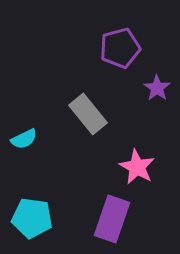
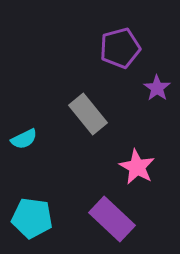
purple rectangle: rotated 66 degrees counterclockwise
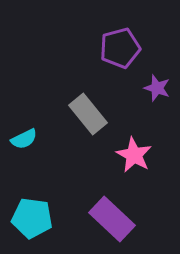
purple star: rotated 16 degrees counterclockwise
pink star: moved 3 px left, 12 px up
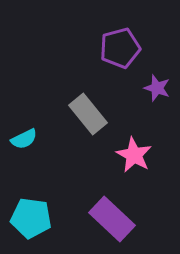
cyan pentagon: moved 1 px left
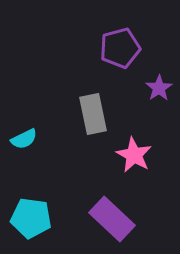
purple star: moved 2 px right; rotated 20 degrees clockwise
gray rectangle: moved 5 px right; rotated 27 degrees clockwise
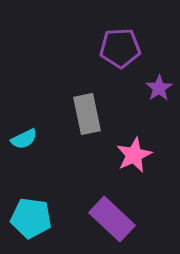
purple pentagon: rotated 12 degrees clockwise
gray rectangle: moved 6 px left
pink star: rotated 18 degrees clockwise
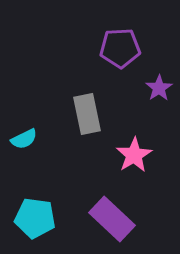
pink star: rotated 6 degrees counterclockwise
cyan pentagon: moved 4 px right
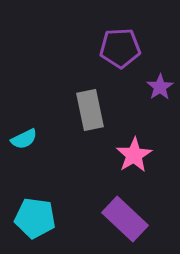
purple star: moved 1 px right, 1 px up
gray rectangle: moved 3 px right, 4 px up
purple rectangle: moved 13 px right
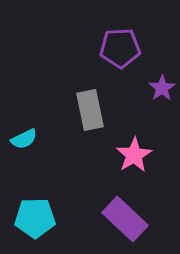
purple star: moved 2 px right, 1 px down
cyan pentagon: rotated 9 degrees counterclockwise
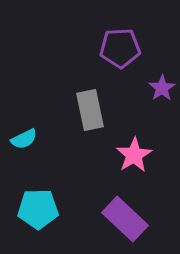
cyan pentagon: moved 3 px right, 9 px up
